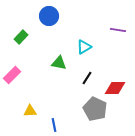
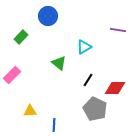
blue circle: moved 1 px left
green triangle: rotated 28 degrees clockwise
black line: moved 1 px right, 2 px down
blue line: rotated 16 degrees clockwise
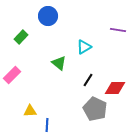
blue line: moved 7 px left
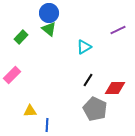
blue circle: moved 1 px right, 3 px up
purple line: rotated 35 degrees counterclockwise
green triangle: moved 10 px left, 34 px up
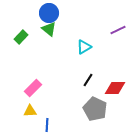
pink rectangle: moved 21 px right, 13 px down
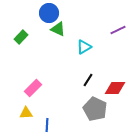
green triangle: moved 9 px right; rotated 14 degrees counterclockwise
yellow triangle: moved 4 px left, 2 px down
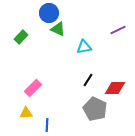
cyan triangle: rotated 21 degrees clockwise
